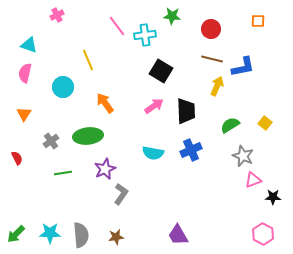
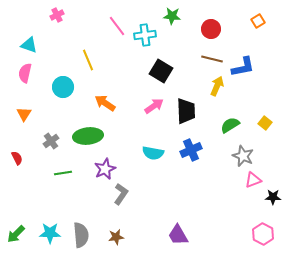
orange square: rotated 32 degrees counterclockwise
orange arrow: rotated 20 degrees counterclockwise
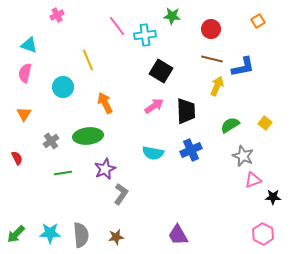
orange arrow: rotated 30 degrees clockwise
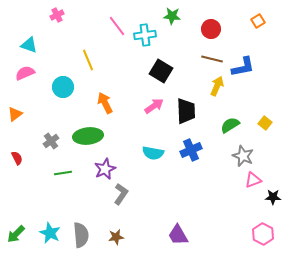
pink semicircle: rotated 54 degrees clockwise
orange triangle: moved 9 px left; rotated 21 degrees clockwise
cyan star: rotated 25 degrees clockwise
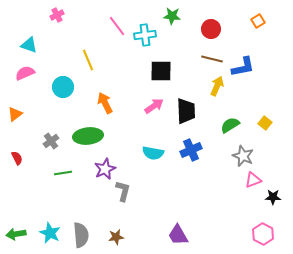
black square: rotated 30 degrees counterclockwise
gray L-shape: moved 2 px right, 3 px up; rotated 20 degrees counterclockwise
green arrow: rotated 36 degrees clockwise
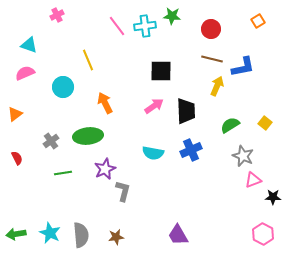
cyan cross: moved 9 px up
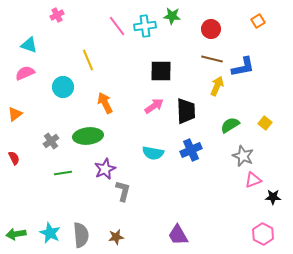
red semicircle: moved 3 px left
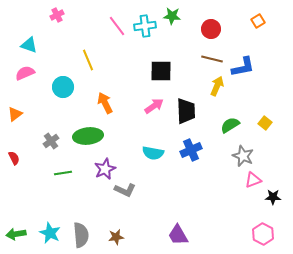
gray L-shape: moved 2 px right, 1 px up; rotated 100 degrees clockwise
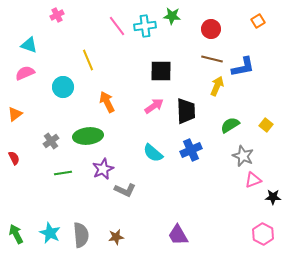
orange arrow: moved 2 px right, 1 px up
yellow square: moved 1 px right, 2 px down
cyan semicircle: rotated 30 degrees clockwise
purple star: moved 2 px left
green arrow: rotated 72 degrees clockwise
